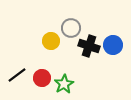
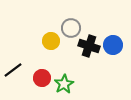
black line: moved 4 px left, 5 px up
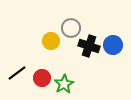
black line: moved 4 px right, 3 px down
